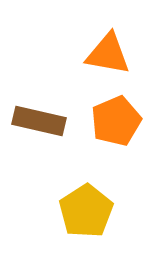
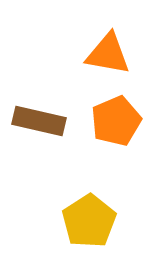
yellow pentagon: moved 3 px right, 10 px down
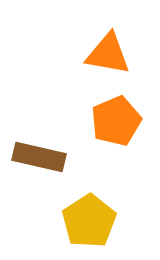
brown rectangle: moved 36 px down
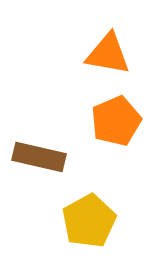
yellow pentagon: rotated 4 degrees clockwise
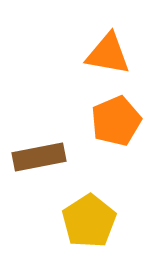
brown rectangle: rotated 24 degrees counterclockwise
yellow pentagon: rotated 4 degrees counterclockwise
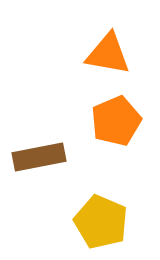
yellow pentagon: moved 12 px right, 1 px down; rotated 16 degrees counterclockwise
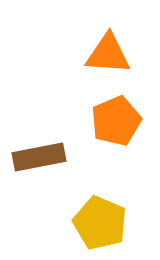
orange triangle: rotated 6 degrees counterclockwise
yellow pentagon: moved 1 px left, 1 px down
